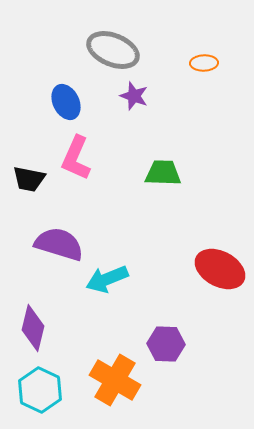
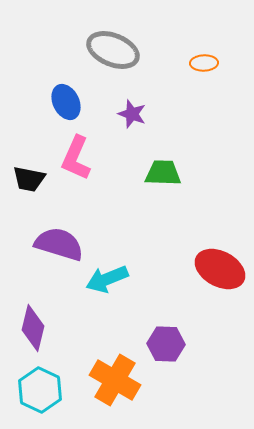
purple star: moved 2 px left, 18 px down
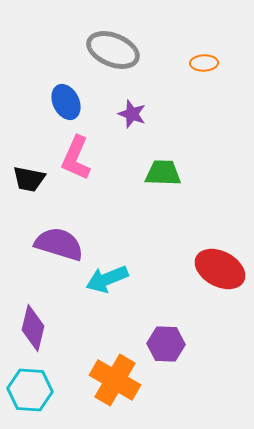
cyan hexagon: moved 10 px left; rotated 21 degrees counterclockwise
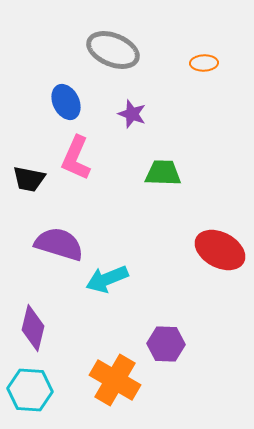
red ellipse: moved 19 px up
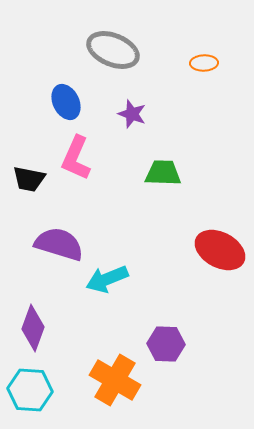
purple diamond: rotated 6 degrees clockwise
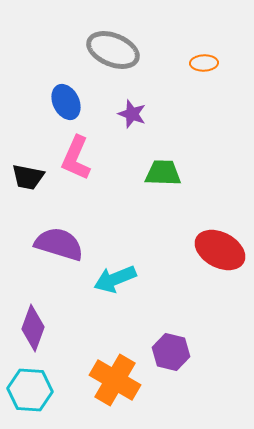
black trapezoid: moved 1 px left, 2 px up
cyan arrow: moved 8 px right
purple hexagon: moved 5 px right, 8 px down; rotated 12 degrees clockwise
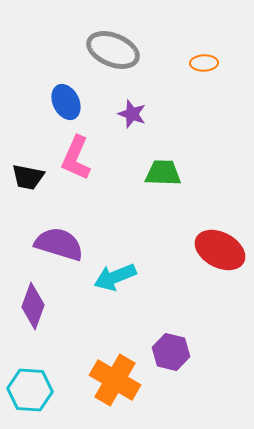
cyan arrow: moved 2 px up
purple diamond: moved 22 px up
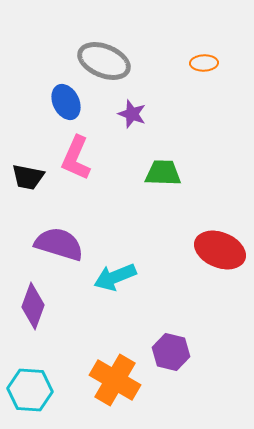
gray ellipse: moved 9 px left, 11 px down
red ellipse: rotated 6 degrees counterclockwise
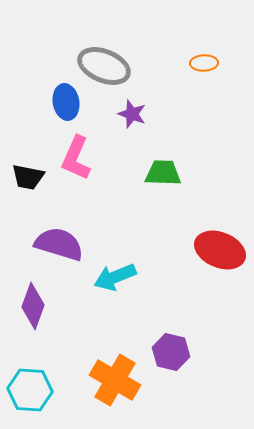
gray ellipse: moved 5 px down
blue ellipse: rotated 16 degrees clockwise
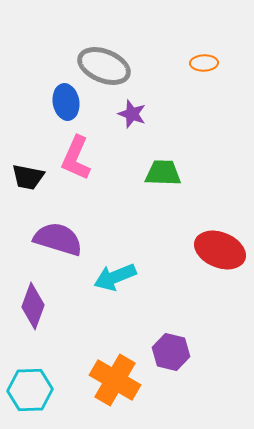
purple semicircle: moved 1 px left, 5 px up
cyan hexagon: rotated 6 degrees counterclockwise
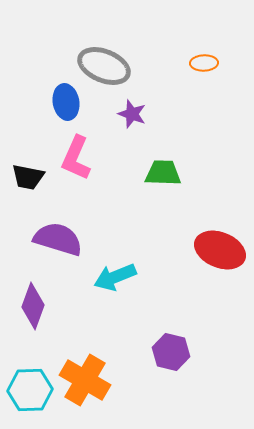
orange cross: moved 30 px left
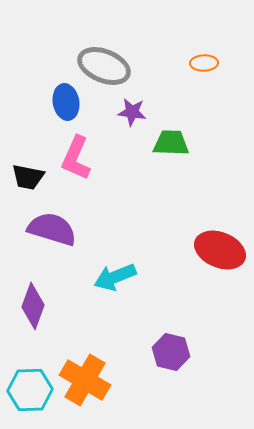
purple star: moved 2 px up; rotated 12 degrees counterclockwise
green trapezoid: moved 8 px right, 30 px up
purple semicircle: moved 6 px left, 10 px up
